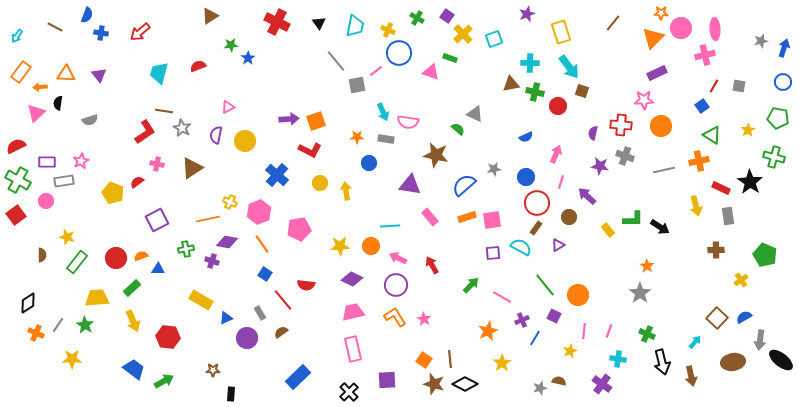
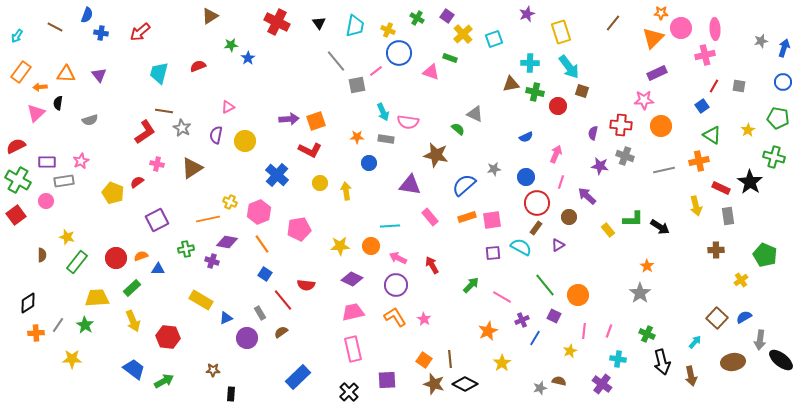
orange cross at (36, 333): rotated 28 degrees counterclockwise
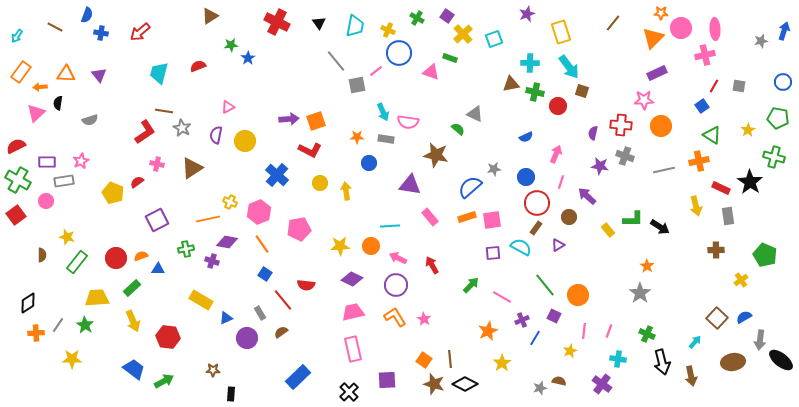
blue arrow at (784, 48): moved 17 px up
blue semicircle at (464, 185): moved 6 px right, 2 px down
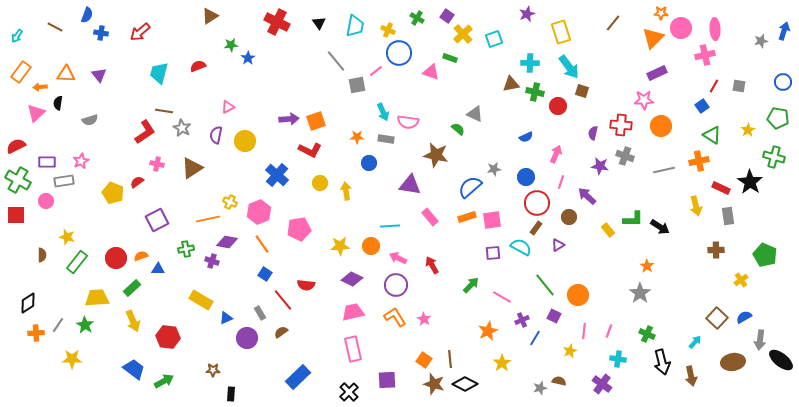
red square at (16, 215): rotated 36 degrees clockwise
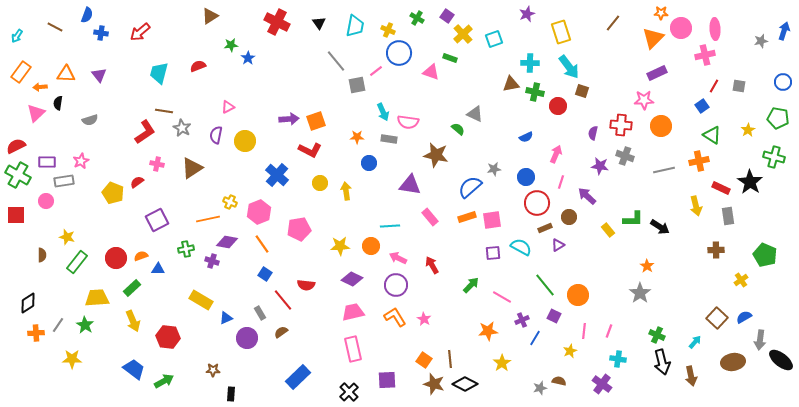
gray rectangle at (386, 139): moved 3 px right
green cross at (18, 180): moved 5 px up
brown rectangle at (536, 228): moved 9 px right; rotated 32 degrees clockwise
orange star at (488, 331): rotated 18 degrees clockwise
green cross at (647, 334): moved 10 px right, 1 px down
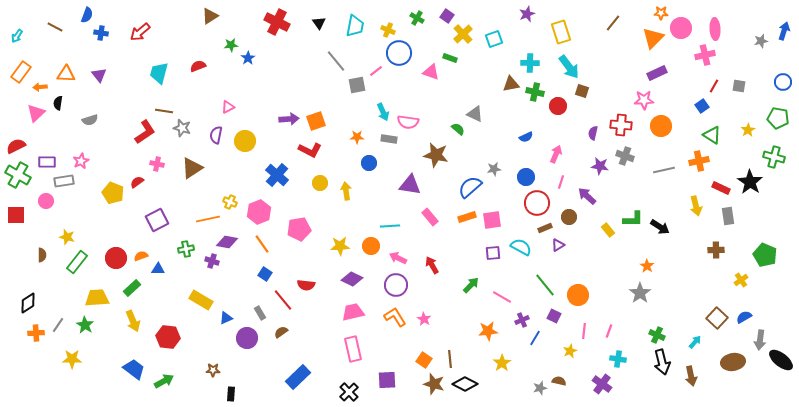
gray star at (182, 128): rotated 12 degrees counterclockwise
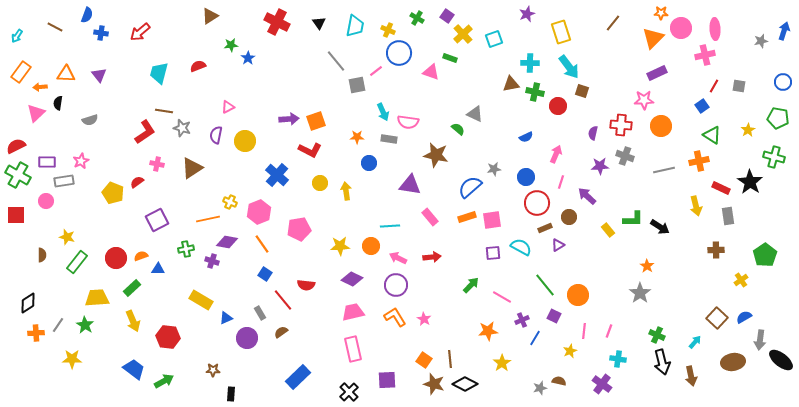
purple star at (600, 166): rotated 12 degrees counterclockwise
green pentagon at (765, 255): rotated 15 degrees clockwise
red arrow at (432, 265): moved 8 px up; rotated 114 degrees clockwise
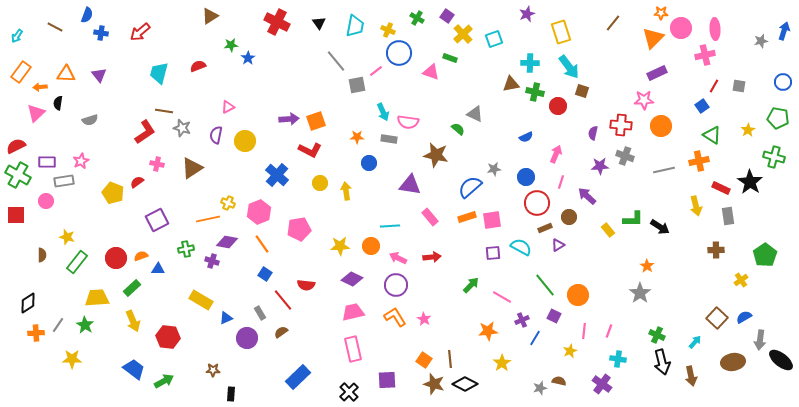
yellow cross at (230, 202): moved 2 px left, 1 px down
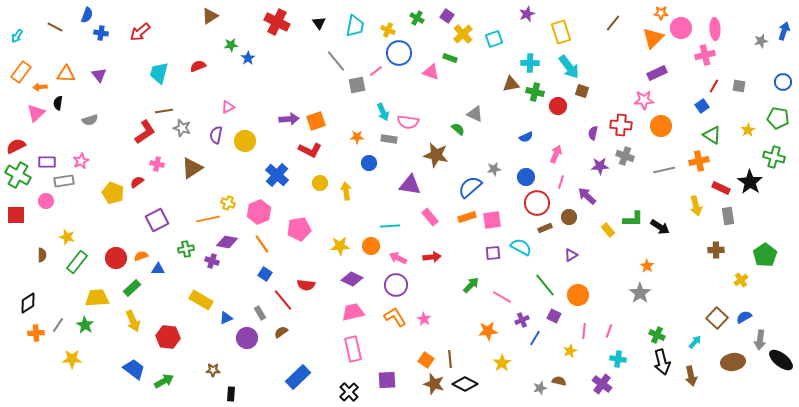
brown line at (164, 111): rotated 18 degrees counterclockwise
purple triangle at (558, 245): moved 13 px right, 10 px down
orange square at (424, 360): moved 2 px right
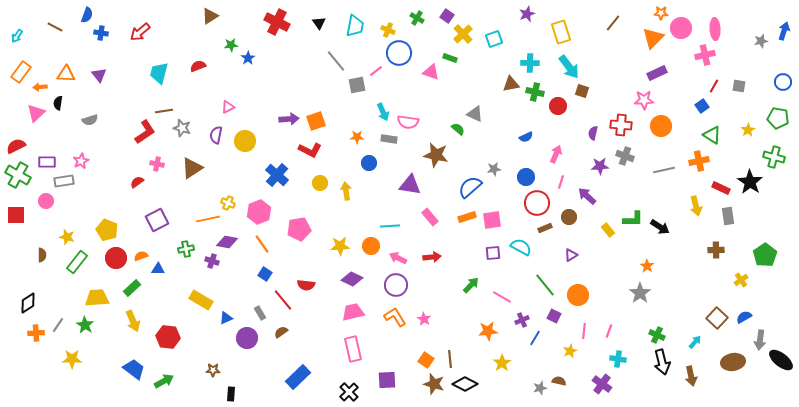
yellow pentagon at (113, 193): moved 6 px left, 37 px down
